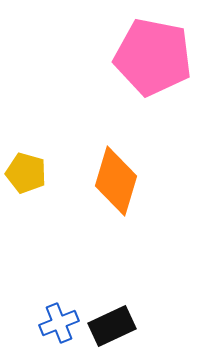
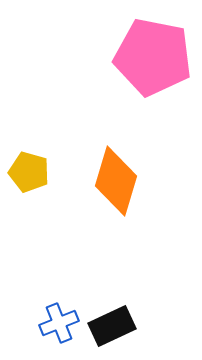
yellow pentagon: moved 3 px right, 1 px up
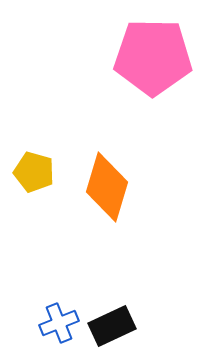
pink pentagon: rotated 10 degrees counterclockwise
yellow pentagon: moved 5 px right
orange diamond: moved 9 px left, 6 px down
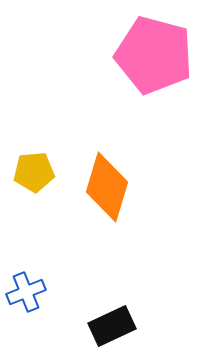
pink pentagon: moved 1 px right, 2 px up; rotated 14 degrees clockwise
yellow pentagon: rotated 21 degrees counterclockwise
blue cross: moved 33 px left, 31 px up
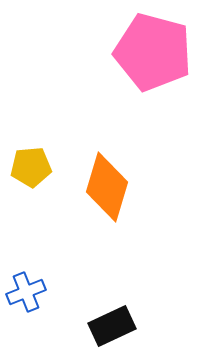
pink pentagon: moved 1 px left, 3 px up
yellow pentagon: moved 3 px left, 5 px up
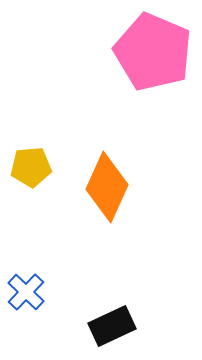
pink pentagon: rotated 8 degrees clockwise
orange diamond: rotated 8 degrees clockwise
blue cross: rotated 24 degrees counterclockwise
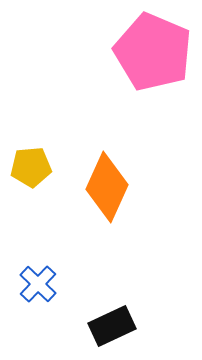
blue cross: moved 12 px right, 8 px up
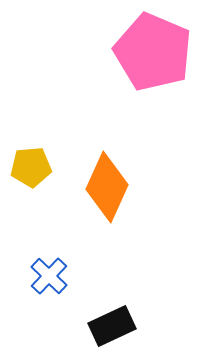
blue cross: moved 11 px right, 8 px up
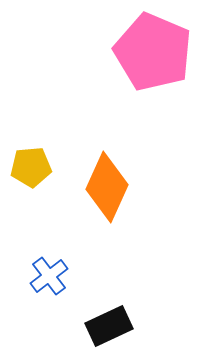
blue cross: rotated 9 degrees clockwise
black rectangle: moved 3 px left
